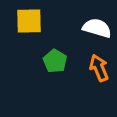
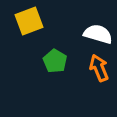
yellow square: rotated 20 degrees counterclockwise
white semicircle: moved 1 px right, 6 px down
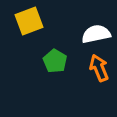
white semicircle: moved 2 px left; rotated 28 degrees counterclockwise
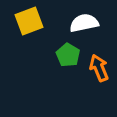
white semicircle: moved 12 px left, 11 px up
green pentagon: moved 13 px right, 6 px up
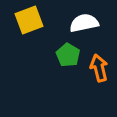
yellow square: moved 1 px up
orange arrow: rotated 8 degrees clockwise
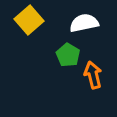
yellow square: rotated 20 degrees counterclockwise
orange arrow: moved 6 px left, 7 px down
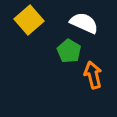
white semicircle: rotated 36 degrees clockwise
green pentagon: moved 1 px right, 4 px up
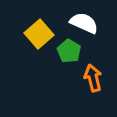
yellow square: moved 10 px right, 14 px down
orange arrow: moved 3 px down
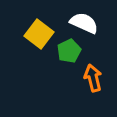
yellow square: rotated 12 degrees counterclockwise
green pentagon: rotated 15 degrees clockwise
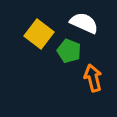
green pentagon: rotated 25 degrees counterclockwise
